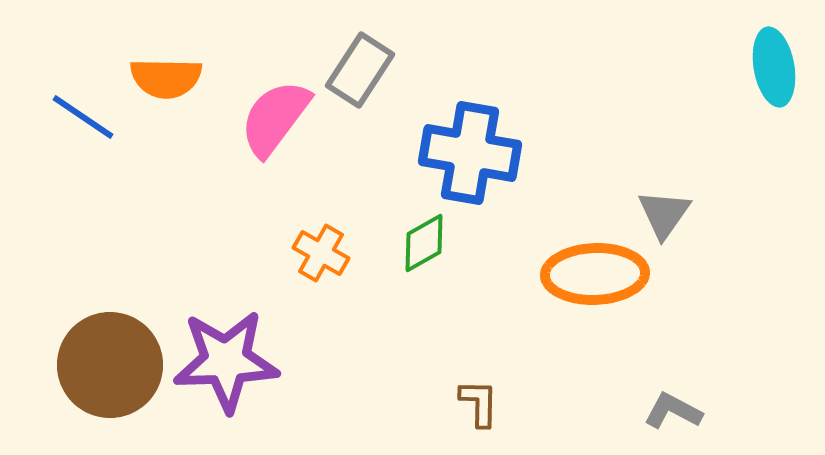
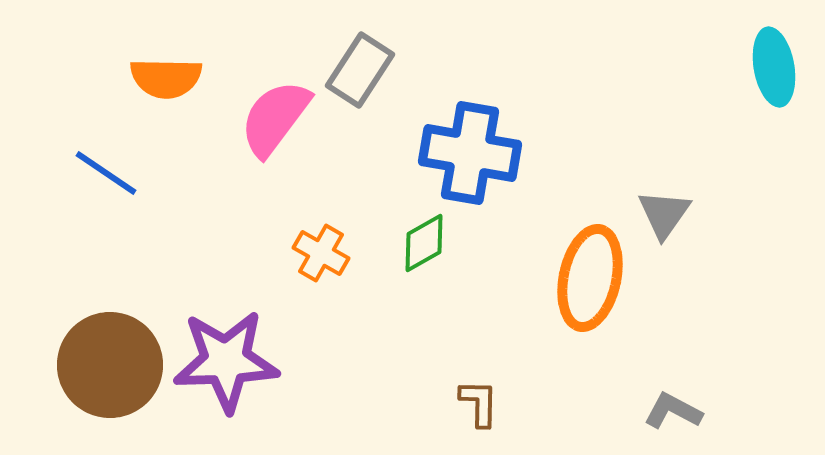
blue line: moved 23 px right, 56 px down
orange ellipse: moved 5 px left, 4 px down; rotated 76 degrees counterclockwise
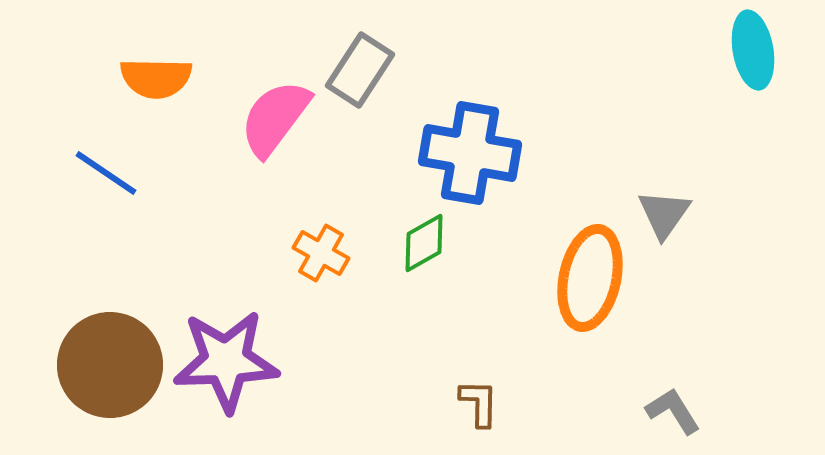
cyan ellipse: moved 21 px left, 17 px up
orange semicircle: moved 10 px left
gray L-shape: rotated 30 degrees clockwise
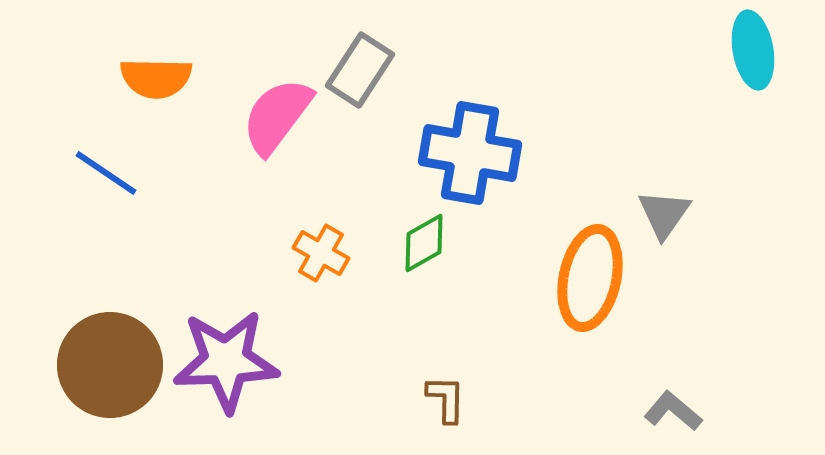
pink semicircle: moved 2 px right, 2 px up
brown L-shape: moved 33 px left, 4 px up
gray L-shape: rotated 18 degrees counterclockwise
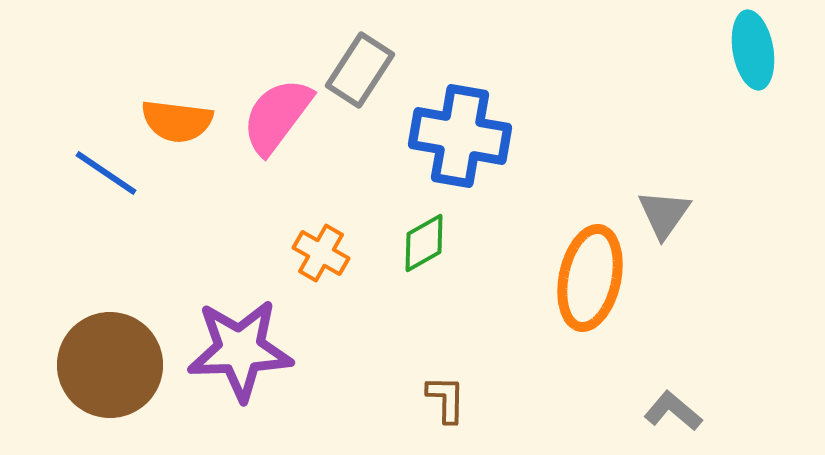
orange semicircle: moved 21 px right, 43 px down; rotated 6 degrees clockwise
blue cross: moved 10 px left, 17 px up
purple star: moved 14 px right, 11 px up
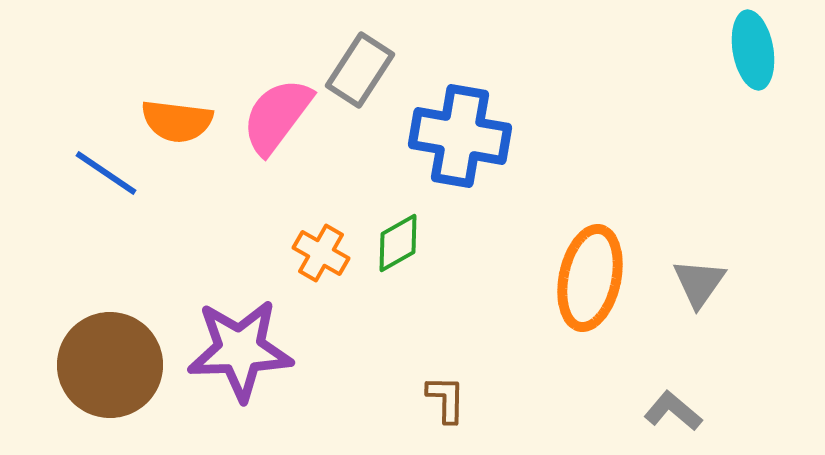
gray triangle: moved 35 px right, 69 px down
green diamond: moved 26 px left
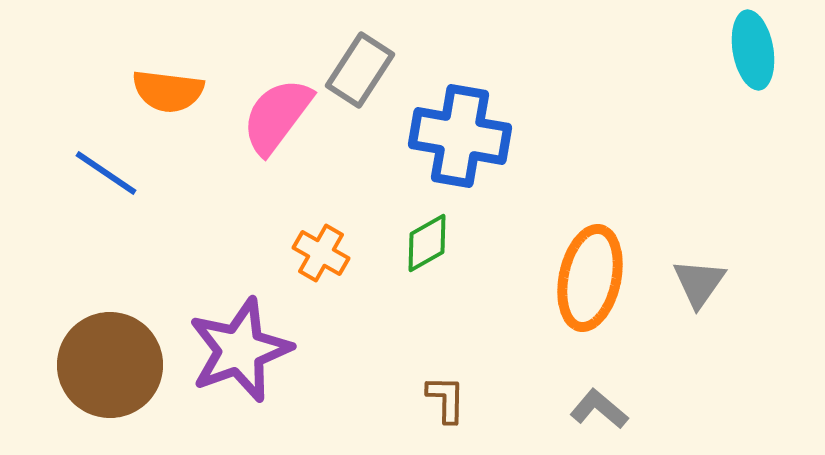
orange semicircle: moved 9 px left, 30 px up
green diamond: moved 29 px right
purple star: rotated 18 degrees counterclockwise
gray L-shape: moved 74 px left, 2 px up
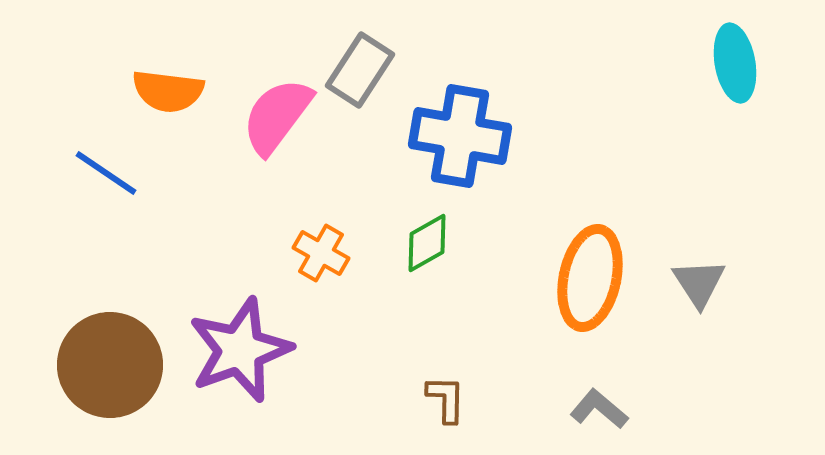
cyan ellipse: moved 18 px left, 13 px down
gray triangle: rotated 8 degrees counterclockwise
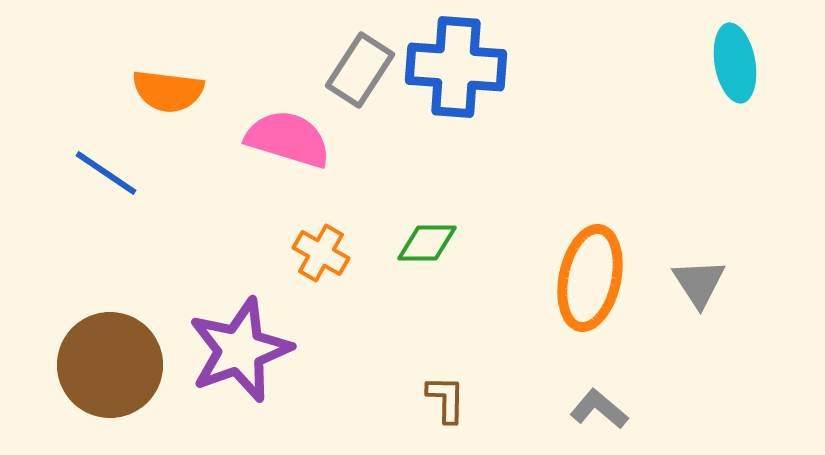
pink semicircle: moved 11 px right, 23 px down; rotated 70 degrees clockwise
blue cross: moved 4 px left, 69 px up; rotated 6 degrees counterclockwise
green diamond: rotated 30 degrees clockwise
